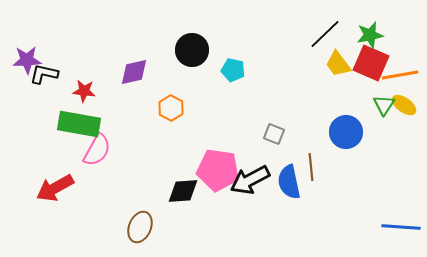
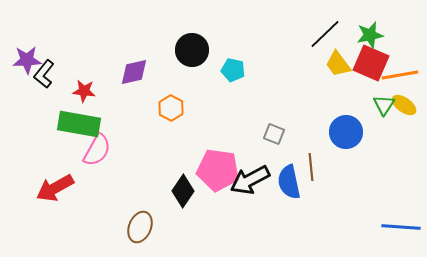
black L-shape: rotated 64 degrees counterclockwise
black diamond: rotated 52 degrees counterclockwise
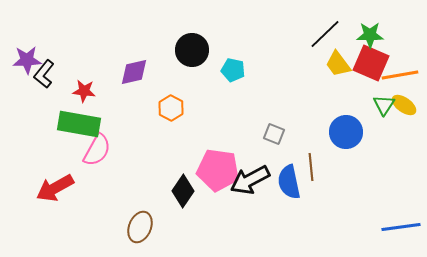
green star: rotated 12 degrees clockwise
blue line: rotated 12 degrees counterclockwise
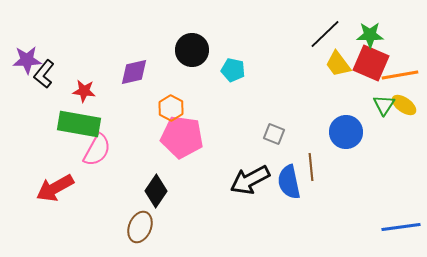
pink pentagon: moved 36 px left, 33 px up
black diamond: moved 27 px left
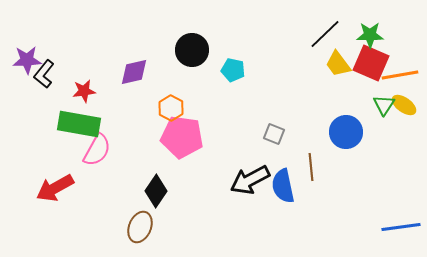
red star: rotated 15 degrees counterclockwise
blue semicircle: moved 6 px left, 4 px down
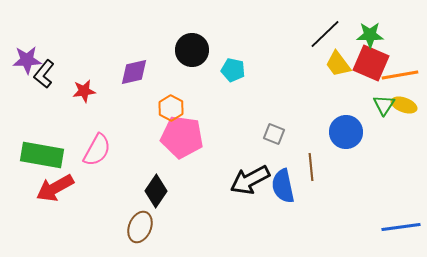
yellow ellipse: rotated 15 degrees counterclockwise
green rectangle: moved 37 px left, 31 px down
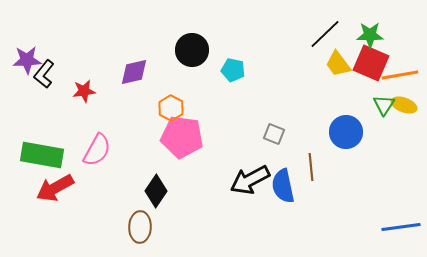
brown ellipse: rotated 20 degrees counterclockwise
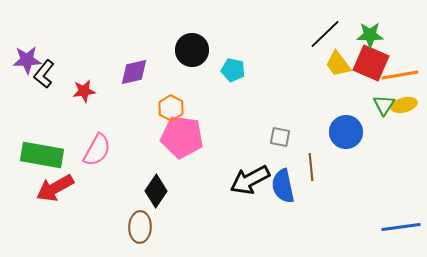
yellow ellipse: rotated 35 degrees counterclockwise
gray square: moved 6 px right, 3 px down; rotated 10 degrees counterclockwise
